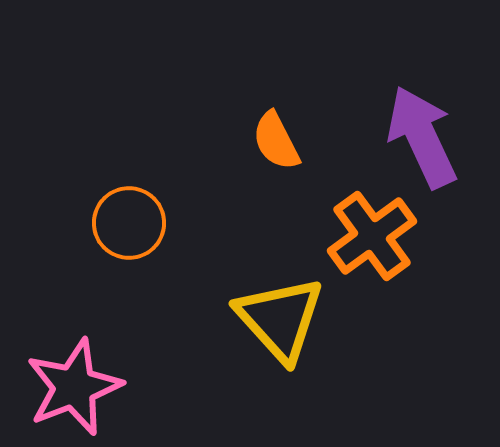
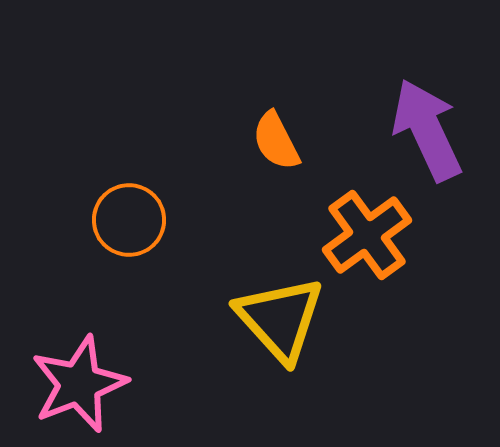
purple arrow: moved 5 px right, 7 px up
orange circle: moved 3 px up
orange cross: moved 5 px left, 1 px up
pink star: moved 5 px right, 3 px up
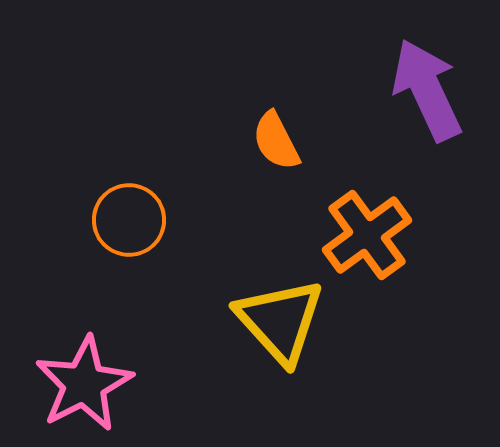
purple arrow: moved 40 px up
yellow triangle: moved 2 px down
pink star: moved 5 px right; rotated 6 degrees counterclockwise
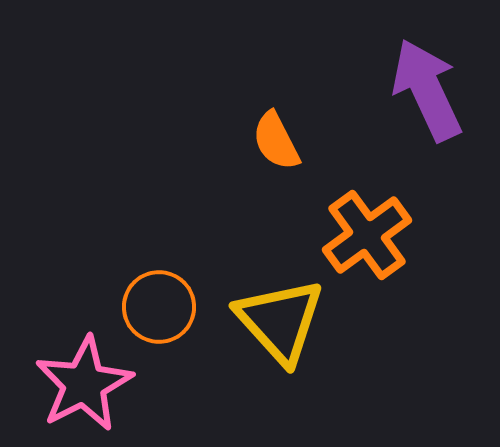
orange circle: moved 30 px right, 87 px down
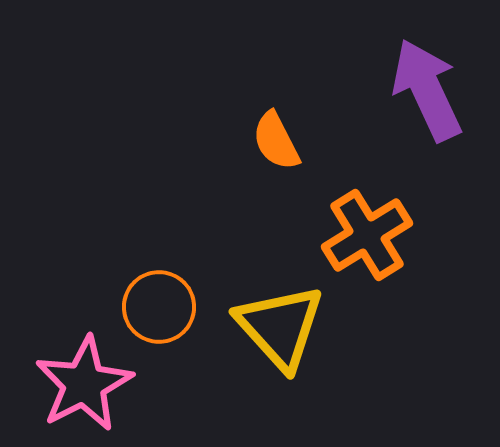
orange cross: rotated 4 degrees clockwise
yellow triangle: moved 6 px down
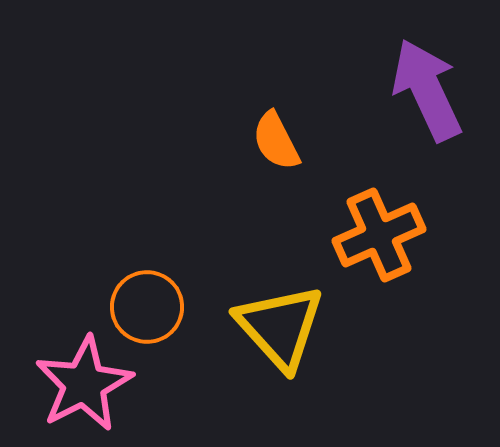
orange cross: moved 12 px right; rotated 8 degrees clockwise
orange circle: moved 12 px left
